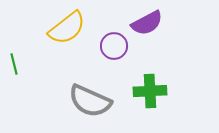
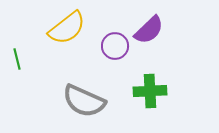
purple semicircle: moved 2 px right, 7 px down; rotated 16 degrees counterclockwise
purple circle: moved 1 px right
green line: moved 3 px right, 5 px up
gray semicircle: moved 6 px left
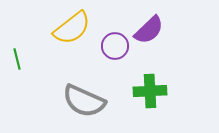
yellow semicircle: moved 5 px right
